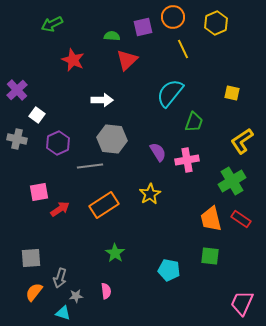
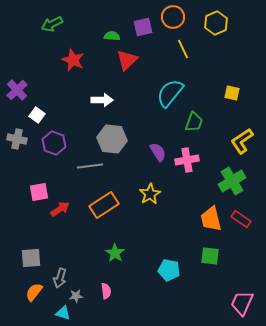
purple hexagon: moved 4 px left; rotated 15 degrees counterclockwise
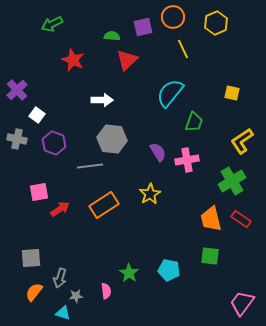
green star: moved 14 px right, 20 px down
pink trapezoid: rotated 12 degrees clockwise
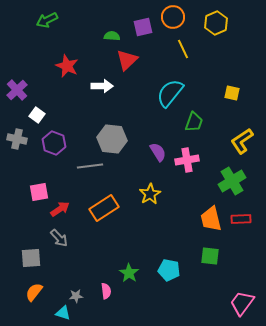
green arrow: moved 5 px left, 4 px up
red star: moved 6 px left, 6 px down
white arrow: moved 14 px up
orange rectangle: moved 3 px down
red rectangle: rotated 36 degrees counterclockwise
gray arrow: moved 1 px left, 40 px up; rotated 60 degrees counterclockwise
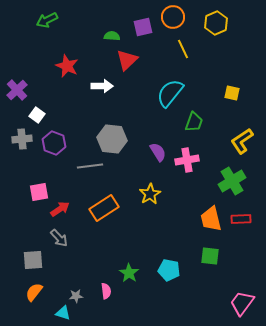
gray cross: moved 5 px right; rotated 18 degrees counterclockwise
gray square: moved 2 px right, 2 px down
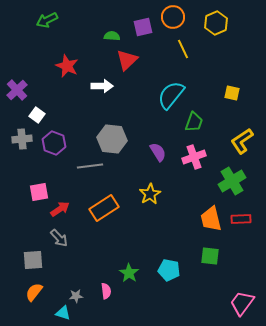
cyan semicircle: moved 1 px right, 2 px down
pink cross: moved 7 px right, 3 px up; rotated 10 degrees counterclockwise
